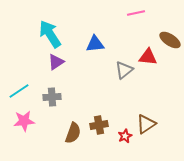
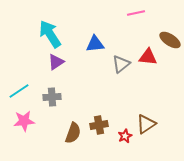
gray triangle: moved 3 px left, 6 px up
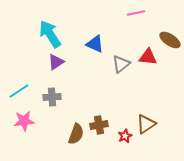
blue triangle: rotated 30 degrees clockwise
brown semicircle: moved 3 px right, 1 px down
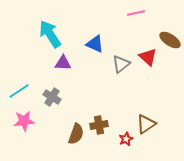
red triangle: rotated 36 degrees clockwise
purple triangle: moved 7 px right, 1 px down; rotated 36 degrees clockwise
gray cross: rotated 36 degrees clockwise
red star: moved 1 px right, 3 px down
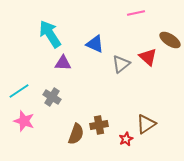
pink star: rotated 25 degrees clockwise
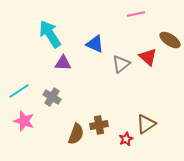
pink line: moved 1 px down
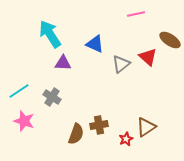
brown triangle: moved 3 px down
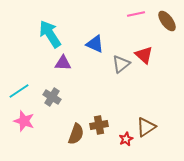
brown ellipse: moved 3 px left, 19 px up; rotated 20 degrees clockwise
red triangle: moved 4 px left, 2 px up
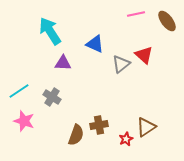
cyan arrow: moved 3 px up
brown semicircle: moved 1 px down
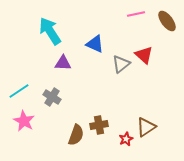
pink star: rotated 10 degrees clockwise
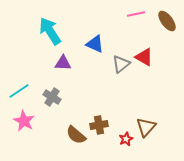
red triangle: moved 2 px down; rotated 12 degrees counterclockwise
brown triangle: rotated 15 degrees counterclockwise
brown semicircle: rotated 110 degrees clockwise
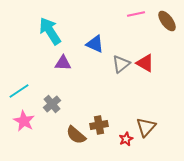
red triangle: moved 1 px right, 6 px down
gray cross: moved 7 px down; rotated 18 degrees clockwise
